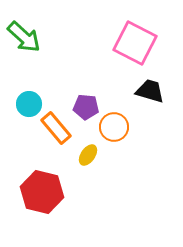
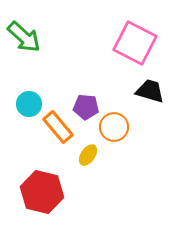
orange rectangle: moved 2 px right, 1 px up
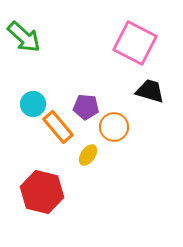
cyan circle: moved 4 px right
